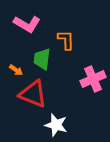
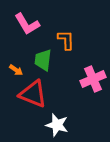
pink L-shape: rotated 28 degrees clockwise
green trapezoid: moved 1 px right, 1 px down
white star: moved 1 px right
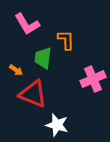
green trapezoid: moved 2 px up
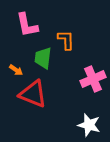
pink L-shape: moved 1 px down; rotated 20 degrees clockwise
white star: moved 32 px right
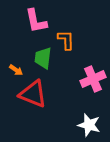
pink L-shape: moved 9 px right, 4 px up
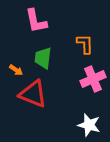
orange L-shape: moved 19 px right, 4 px down
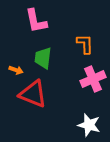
orange arrow: rotated 16 degrees counterclockwise
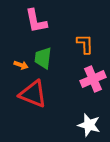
orange arrow: moved 5 px right, 5 px up
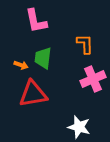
red triangle: rotated 32 degrees counterclockwise
white star: moved 10 px left, 2 px down
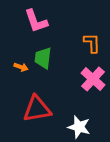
pink L-shape: rotated 8 degrees counterclockwise
orange L-shape: moved 7 px right, 1 px up
orange arrow: moved 2 px down
pink cross: rotated 25 degrees counterclockwise
red triangle: moved 4 px right, 15 px down
